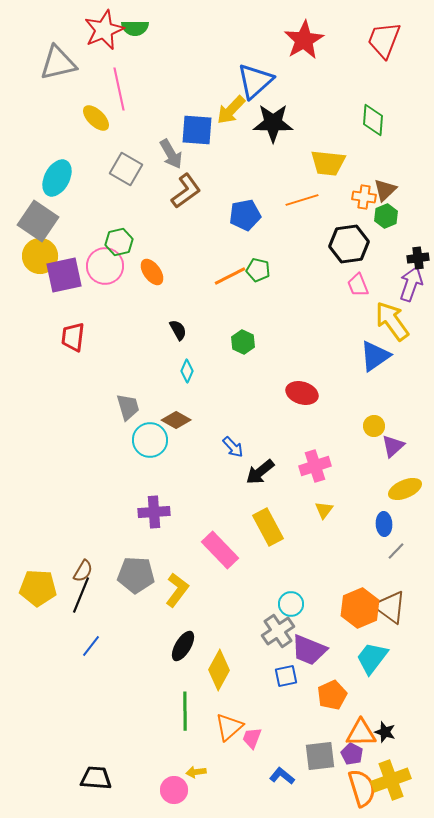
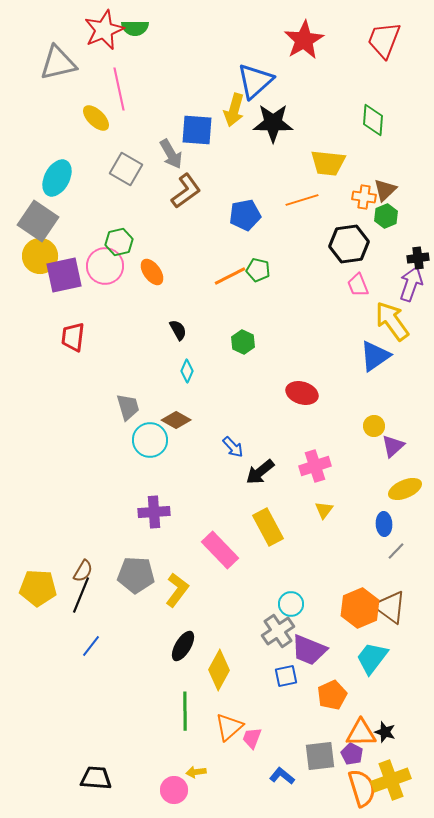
yellow arrow at (231, 110): moved 3 px right; rotated 28 degrees counterclockwise
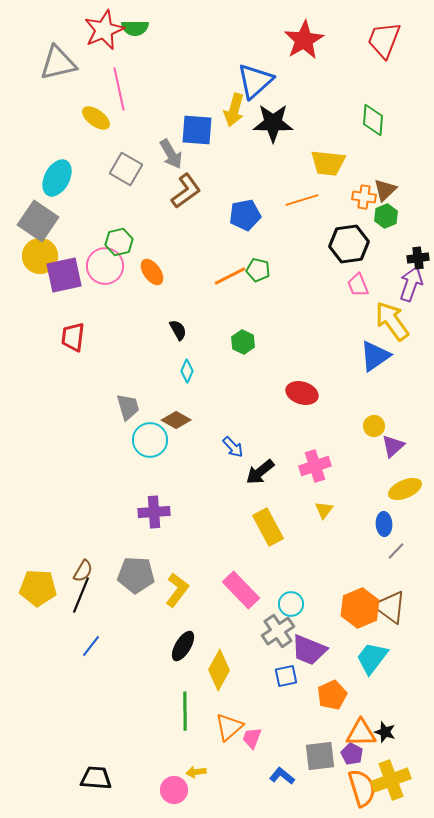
yellow ellipse at (96, 118): rotated 8 degrees counterclockwise
pink rectangle at (220, 550): moved 21 px right, 40 px down
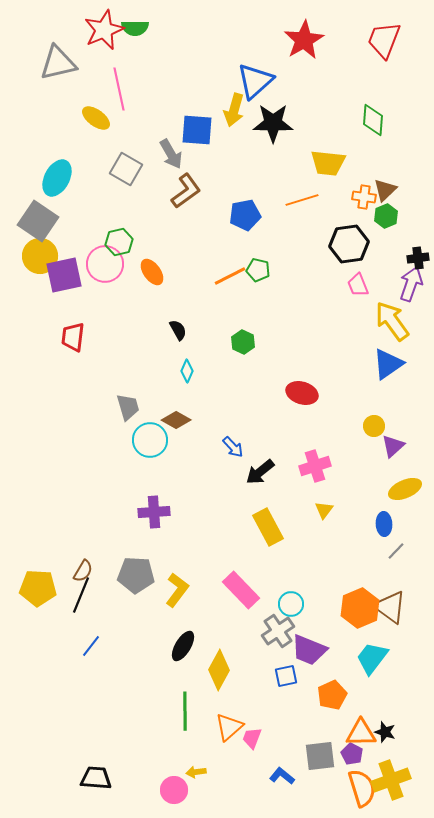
pink circle at (105, 266): moved 2 px up
blue triangle at (375, 356): moved 13 px right, 8 px down
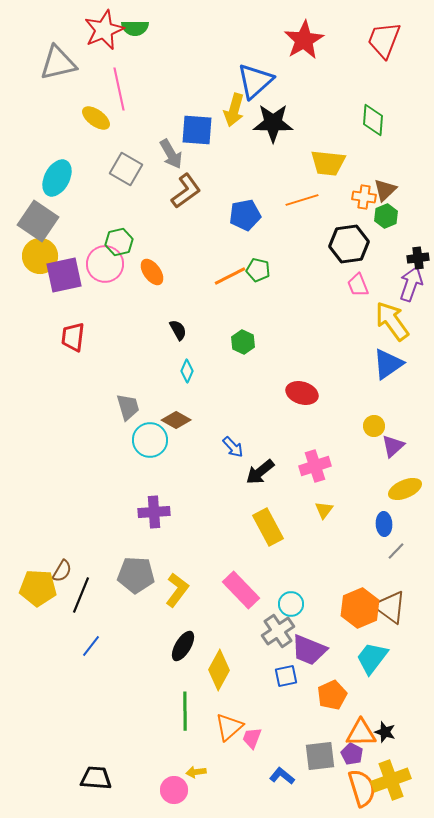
brown semicircle at (83, 571): moved 21 px left
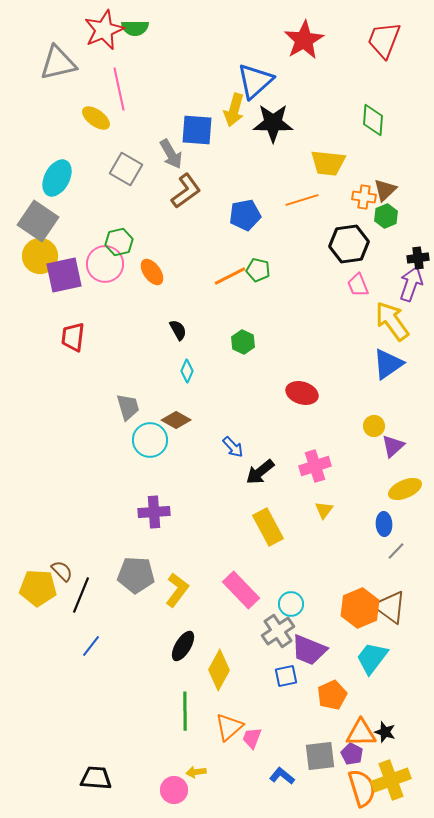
brown semicircle at (62, 571): rotated 75 degrees counterclockwise
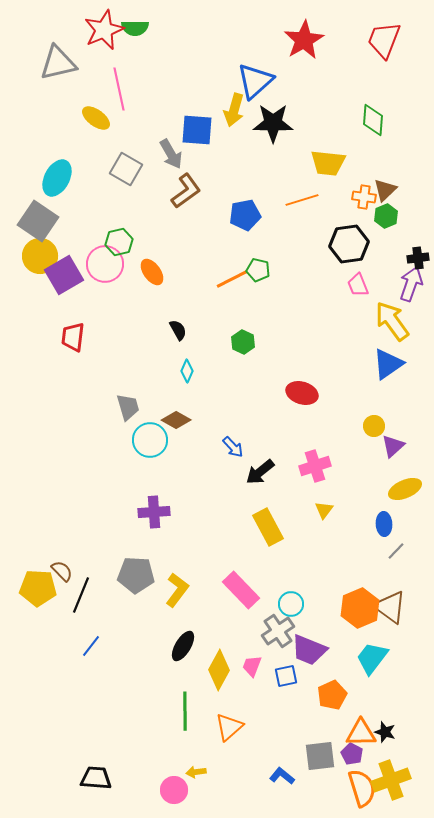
purple square at (64, 275): rotated 18 degrees counterclockwise
orange line at (230, 276): moved 2 px right, 3 px down
pink trapezoid at (252, 738): moved 72 px up
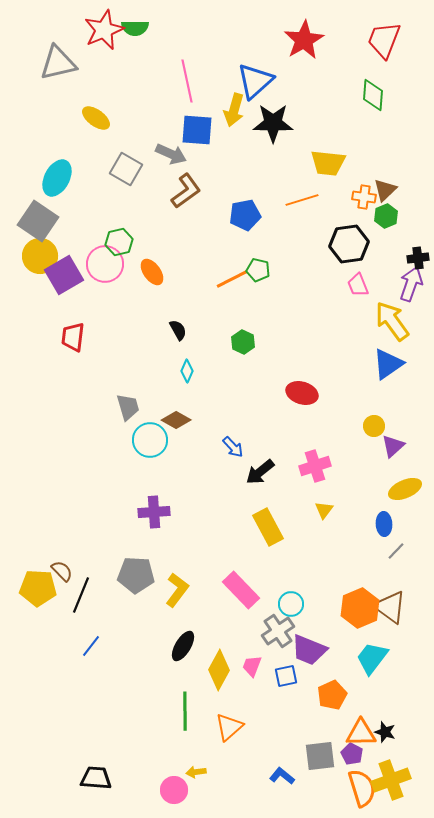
pink line at (119, 89): moved 68 px right, 8 px up
green diamond at (373, 120): moved 25 px up
gray arrow at (171, 154): rotated 36 degrees counterclockwise
